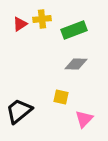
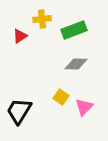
red triangle: moved 12 px down
yellow square: rotated 21 degrees clockwise
black trapezoid: rotated 20 degrees counterclockwise
pink triangle: moved 12 px up
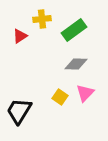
green rectangle: rotated 15 degrees counterclockwise
yellow square: moved 1 px left
pink triangle: moved 1 px right, 14 px up
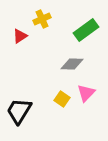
yellow cross: rotated 18 degrees counterclockwise
green rectangle: moved 12 px right
gray diamond: moved 4 px left
pink triangle: moved 1 px right
yellow square: moved 2 px right, 2 px down
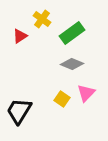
yellow cross: rotated 30 degrees counterclockwise
green rectangle: moved 14 px left, 3 px down
gray diamond: rotated 20 degrees clockwise
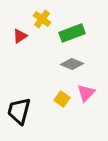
green rectangle: rotated 15 degrees clockwise
black trapezoid: rotated 16 degrees counterclockwise
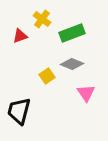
red triangle: rotated 14 degrees clockwise
pink triangle: rotated 18 degrees counterclockwise
yellow square: moved 15 px left, 23 px up; rotated 21 degrees clockwise
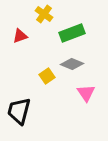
yellow cross: moved 2 px right, 5 px up
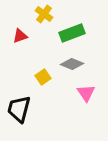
yellow square: moved 4 px left, 1 px down
black trapezoid: moved 2 px up
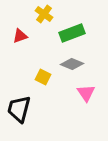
yellow square: rotated 28 degrees counterclockwise
